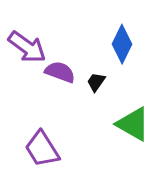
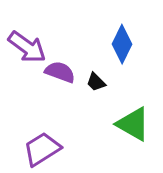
black trapezoid: rotated 80 degrees counterclockwise
purple trapezoid: rotated 90 degrees clockwise
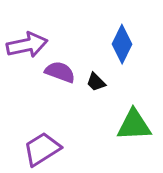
purple arrow: moved 2 px up; rotated 48 degrees counterclockwise
green triangle: moved 1 px right, 1 px down; rotated 33 degrees counterclockwise
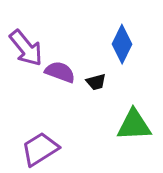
purple arrow: moved 1 px left, 3 px down; rotated 63 degrees clockwise
black trapezoid: rotated 60 degrees counterclockwise
purple trapezoid: moved 2 px left
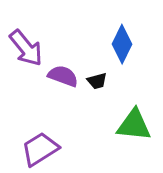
purple semicircle: moved 3 px right, 4 px down
black trapezoid: moved 1 px right, 1 px up
green triangle: rotated 9 degrees clockwise
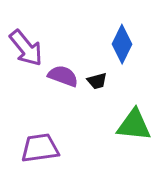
purple trapezoid: moved 1 px up; rotated 24 degrees clockwise
